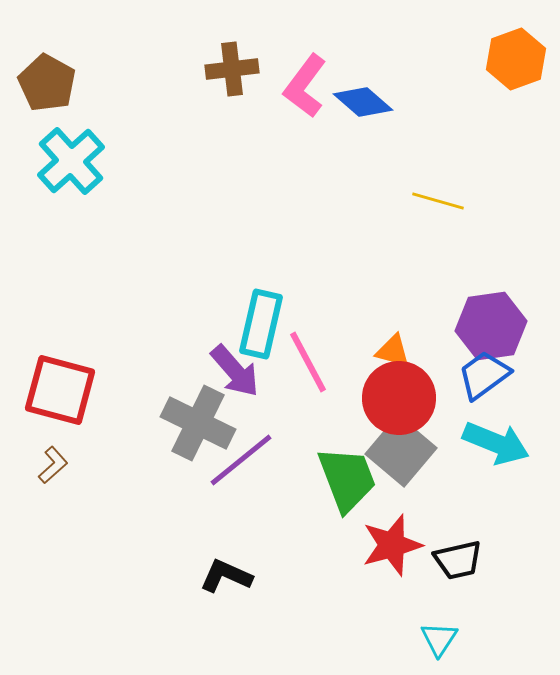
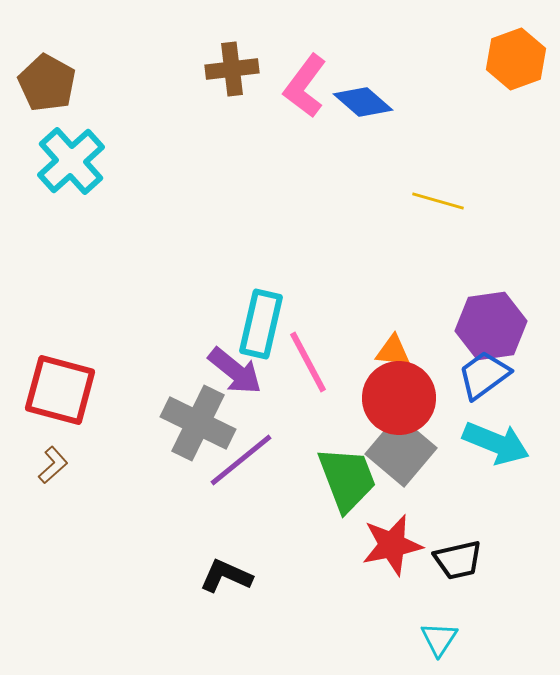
orange triangle: rotated 9 degrees counterclockwise
purple arrow: rotated 10 degrees counterclockwise
red star: rotated 4 degrees clockwise
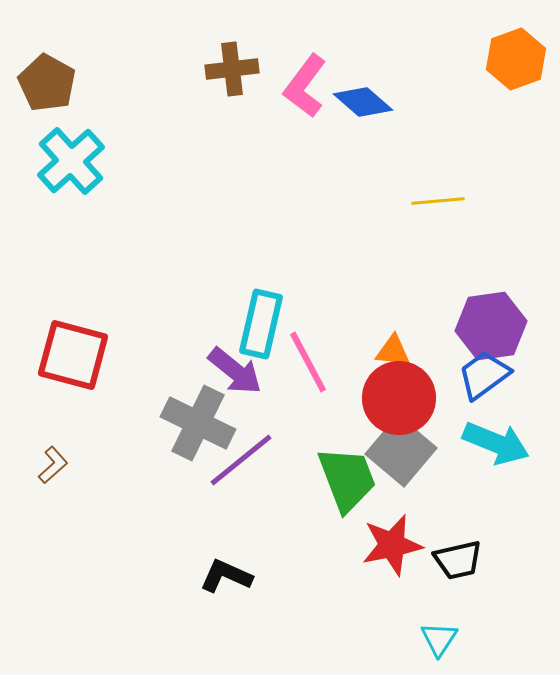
yellow line: rotated 21 degrees counterclockwise
red square: moved 13 px right, 35 px up
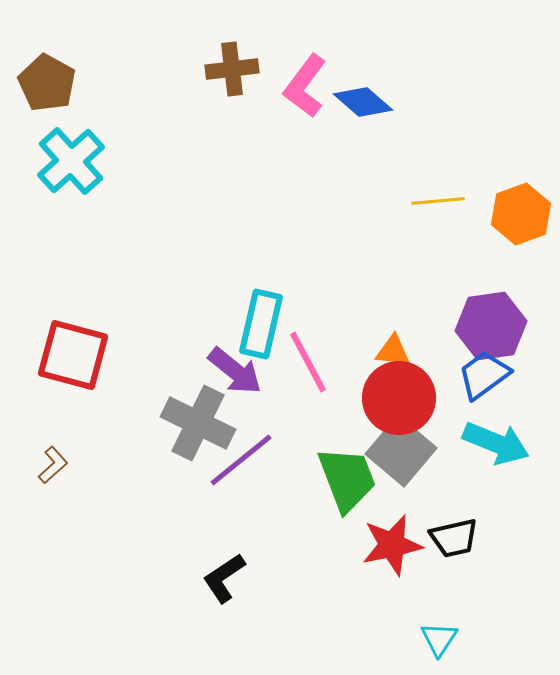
orange hexagon: moved 5 px right, 155 px down
black trapezoid: moved 4 px left, 22 px up
black L-shape: moved 2 px left, 2 px down; rotated 58 degrees counterclockwise
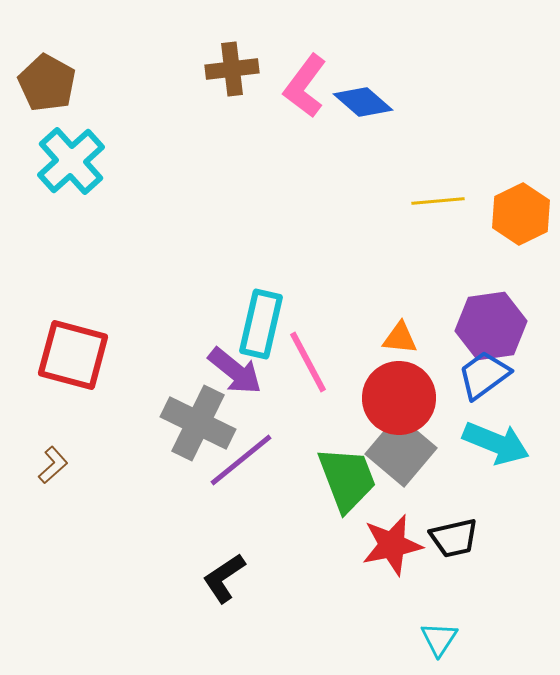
orange hexagon: rotated 6 degrees counterclockwise
orange triangle: moved 7 px right, 13 px up
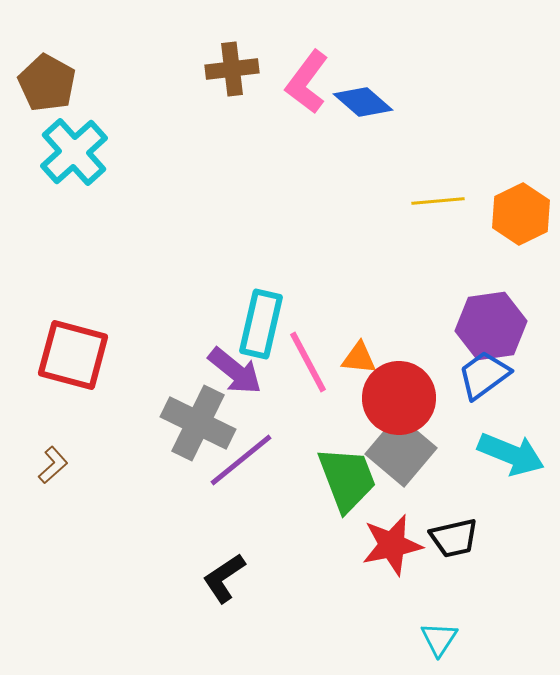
pink L-shape: moved 2 px right, 4 px up
cyan cross: moved 3 px right, 9 px up
orange triangle: moved 41 px left, 20 px down
cyan arrow: moved 15 px right, 11 px down
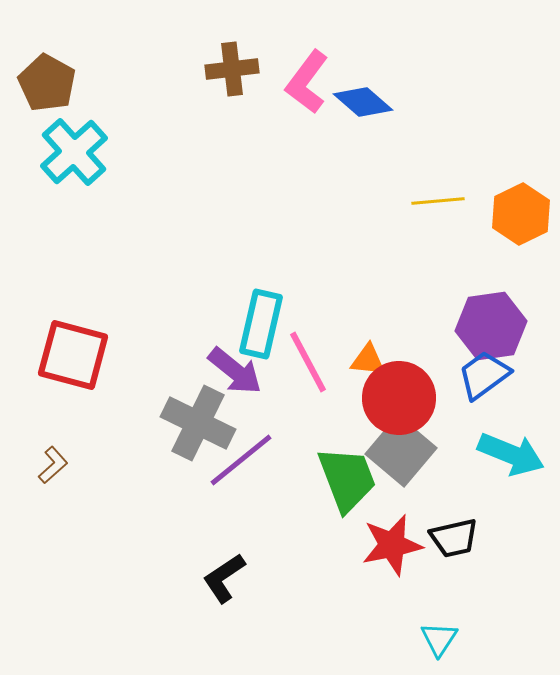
orange triangle: moved 9 px right, 2 px down
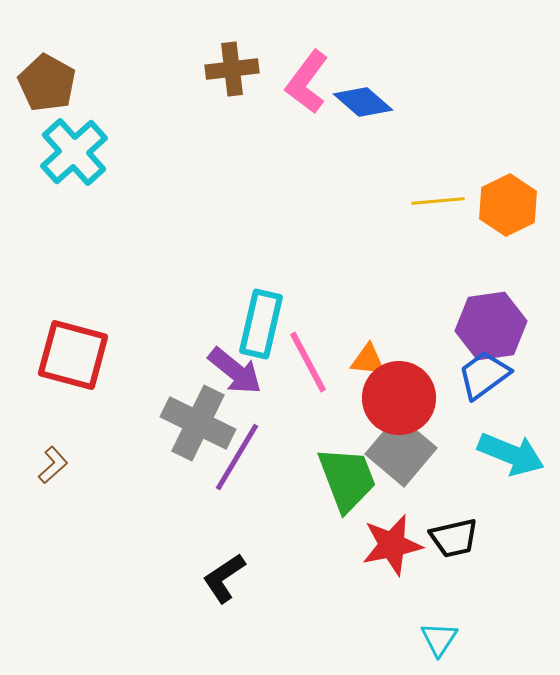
orange hexagon: moved 13 px left, 9 px up
purple line: moved 4 px left, 3 px up; rotated 20 degrees counterclockwise
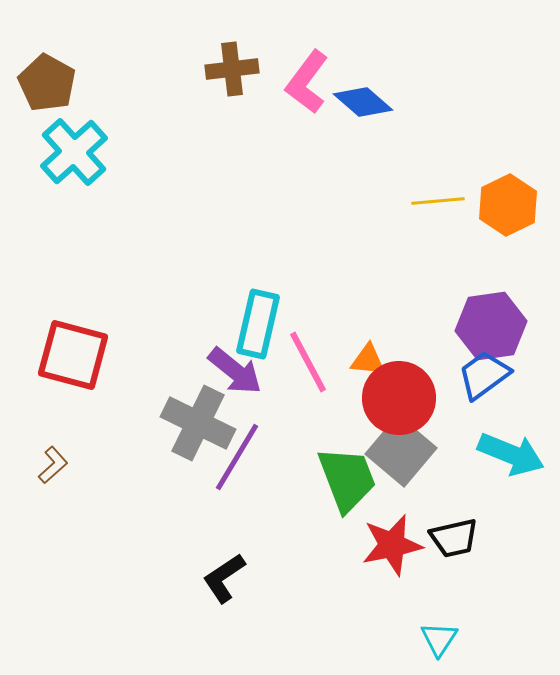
cyan rectangle: moved 3 px left
